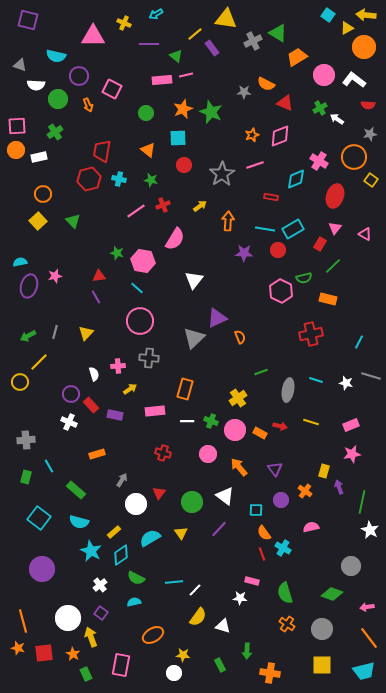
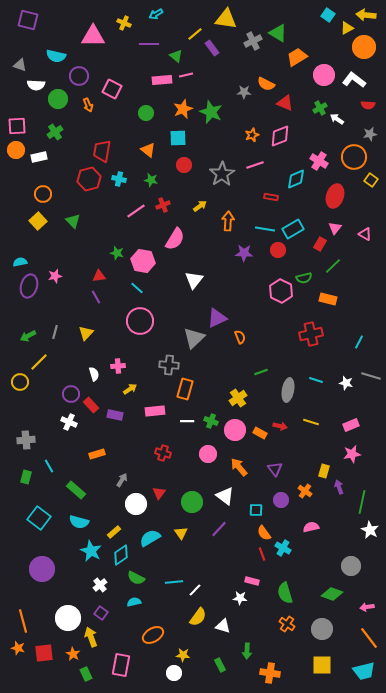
gray cross at (149, 358): moved 20 px right, 7 px down
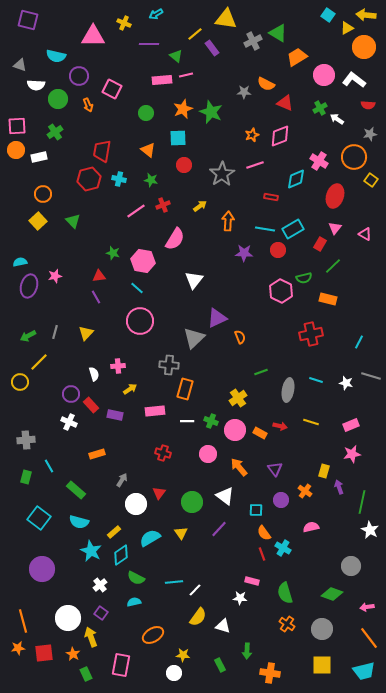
green star at (117, 253): moved 4 px left
orange star at (18, 648): rotated 24 degrees counterclockwise
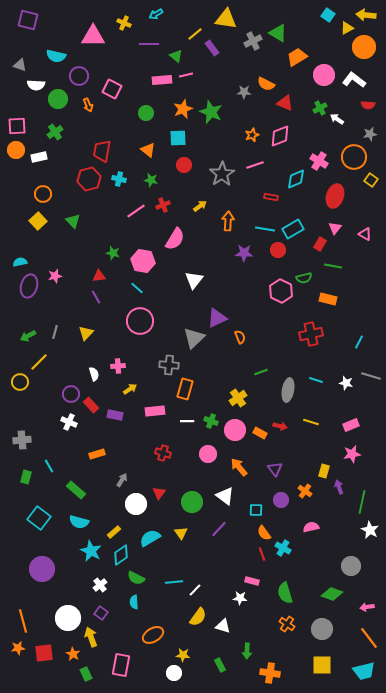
green line at (333, 266): rotated 54 degrees clockwise
gray cross at (26, 440): moved 4 px left
cyan semicircle at (134, 602): rotated 80 degrees counterclockwise
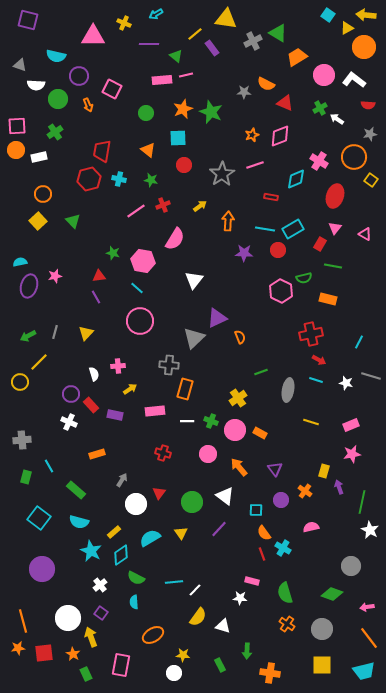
red arrow at (280, 426): moved 39 px right, 66 px up; rotated 16 degrees clockwise
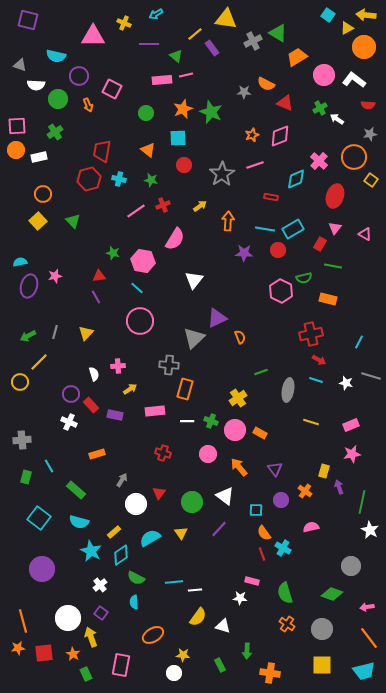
pink cross at (319, 161): rotated 12 degrees clockwise
white line at (195, 590): rotated 40 degrees clockwise
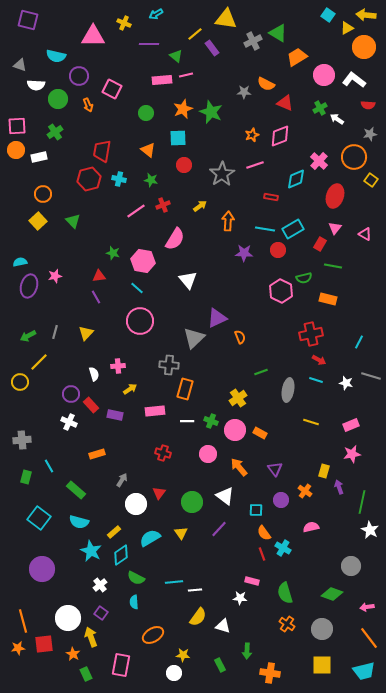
white triangle at (194, 280): moved 6 px left; rotated 18 degrees counterclockwise
red square at (44, 653): moved 9 px up
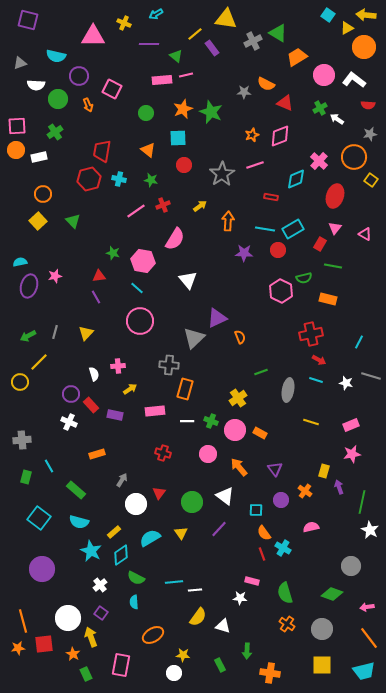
gray triangle at (20, 65): moved 2 px up; rotated 40 degrees counterclockwise
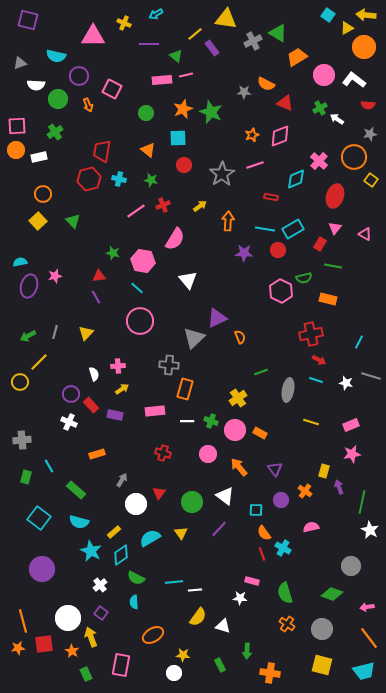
yellow arrow at (130, 389): moved 8 px left
orange star at (73, 654): moved 1 px left, 3 px up
yellow square at (322, 665): rotated 15 degrees clockwise
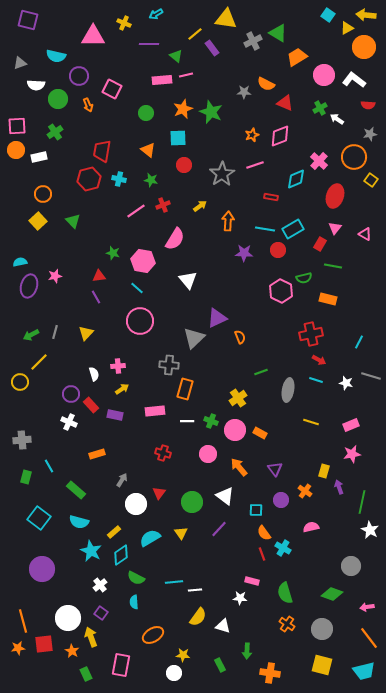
green arrow at (28, 336): moved 3 px right, 1 px up
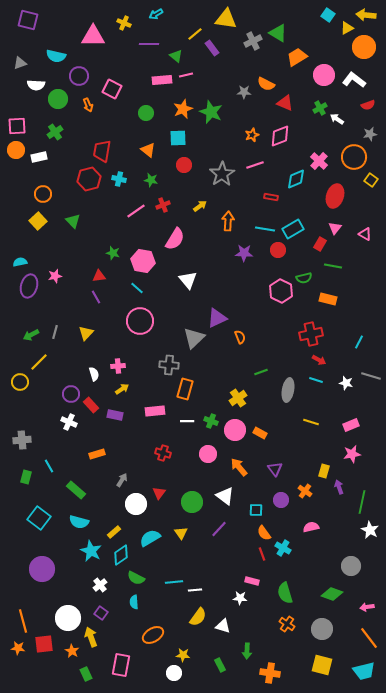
red semicircle at (368, 105): rotated 24 degrees counterclockwise
orange star at (18, 648): rotated 16 degrees clockwise
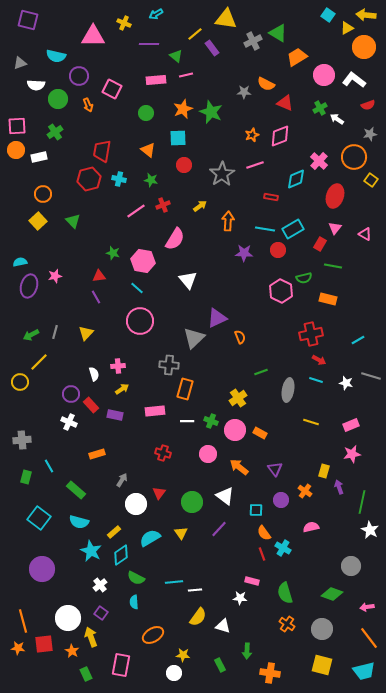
pink rectangle at (162, 80): moved 6 px left
cyan line at (359, 342): moved 1 px left, 2 px up; rotated 32 degrees clockwise
orange arrow at (239, 467): rotated 12 degrees counterclockwise
